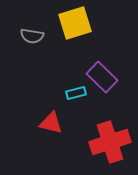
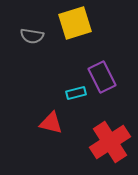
purple rectangle: rotated 20 degrees clockwise
red cross: rotated 15 degrees counterclockwise
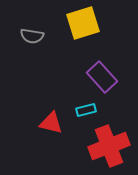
yellow square: moved 8 px right
purple rectangle: rotated 16 degrees counterclockwise
cyan rectangle: moved 10 px right, 17 px down
red cross: moved 1 px left, 4 px down; rotated 12 degrees clockwise
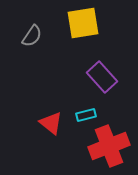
yellow square: rotated 8 degrees clockwise
gray semicircle: rotated 65 degrees counterclockwise
cyan rectangle: moved 5 px down
red triangle: rotated 25 degrees clockwise
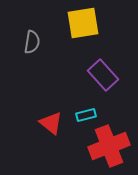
gray semicircle: moved 6 px down; rotated 25 degrees counterclockwise
purple rectangle: moved 1 px right, 2 px up
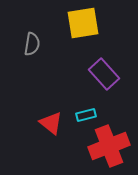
gray semicircle: moved 2 px down
purple rectangle: moved 1 px right, 1 px up
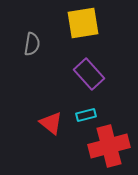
purple rectangle: moved 15 px left
red cross: rotated 6 degrees clockwise
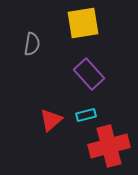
red triangle: moved 3 px up; rotated 40 degrees clockwise
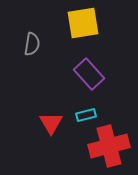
red triangle: moved 3 px down; rotated 20 degrees counterclockwise
